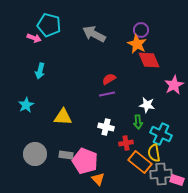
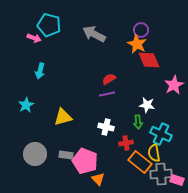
yellow triangle: rotated 18 degrees counterclockwise
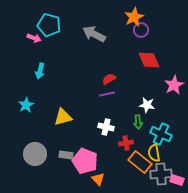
orange star: moved 3 px left, 27 px up; rotated 18 degrees clockwise
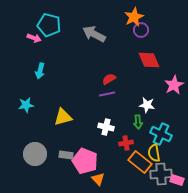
cyan star: rotated 21 degrees clockwise
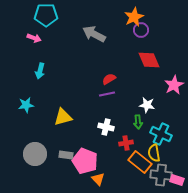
cyan pentagon: moved 3 px left, 10 px up; rotated 15 degrees counterclockwise
gray cross: moved 1 px down; rotated 10 degrees clockwise
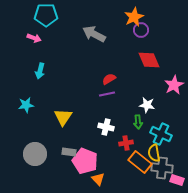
yellow triangle: rotated 42 degrees counterclockwise
gray rectangle: moved 3 px right, 3 px up
gray cross: moved 1 px right, 7 px up
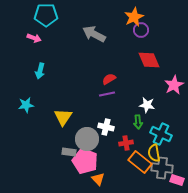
gray circle: moved 52 px right, 15 px up
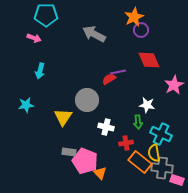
purple line: moved 11 px right, 22 px up
gray circle: moved 39 px up
orange triangle: moved 2 px right, 6 px up
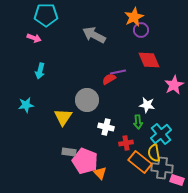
gray arrow: moved 1 px down
cyan cross: rotated 25 degrees clockwise
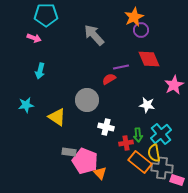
gray arrow: rotated 20 degrees clockwise
red diamond: moved 1 px up
purple line: moved 3 px right, 5 px up
yellow triangle: moved 6 px left; rotated 30 degrees counterclockwise
green arrow: moved 13 px down
